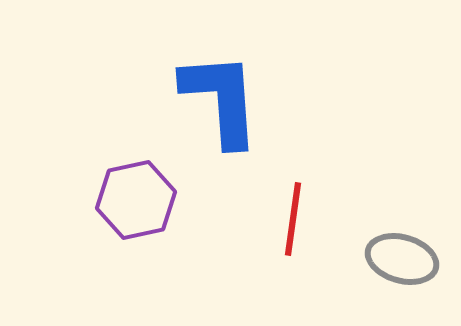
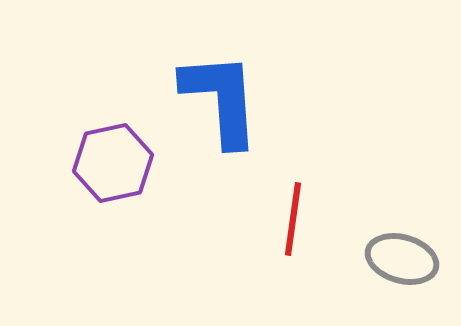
purple hexagon: moved 23 px left, 37 px up
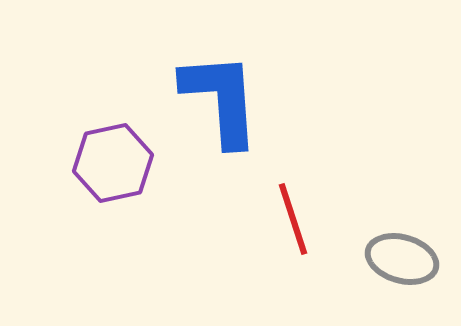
red line: rotated 26 degrees counterclockwise
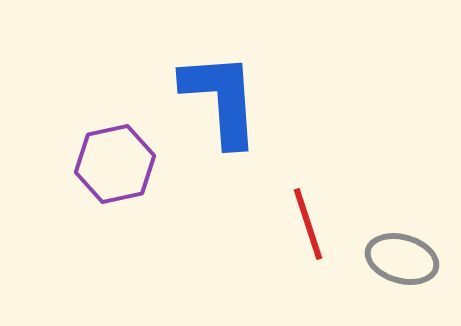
purple hexagon: moved 2 px right, 1 px down
red line: moved 15 px right, 5 px down
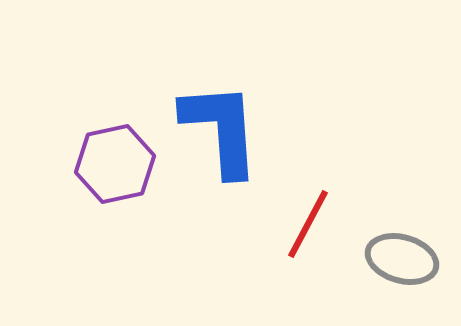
blue L-shape: moved 30 px down
red line: rotated 46 degrees clockwise
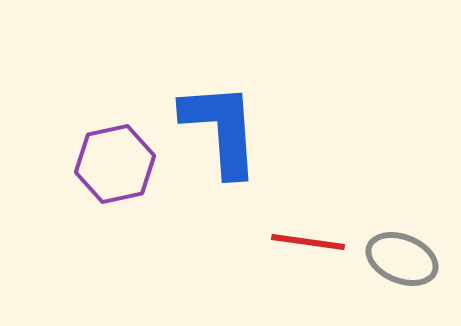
red line: moved 18 px down; rotated 70 degrees clockwise
gray ellipse: rotated 6 degrees clockwise
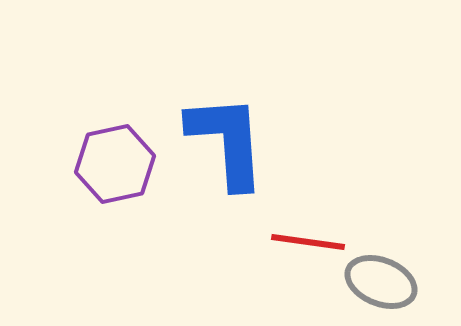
blue L-shape: moved 6 px right, 12 px down
gray ellipse: moved 21 px left, 23 px down
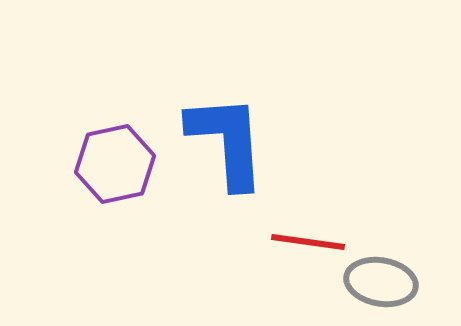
gray ellipse: rotated 12 degrees counterclockwise
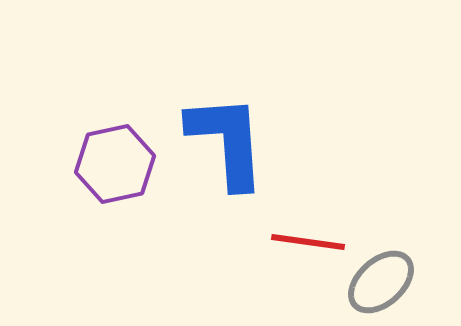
gray ellipse: rotated 52 degrees counterclockwise
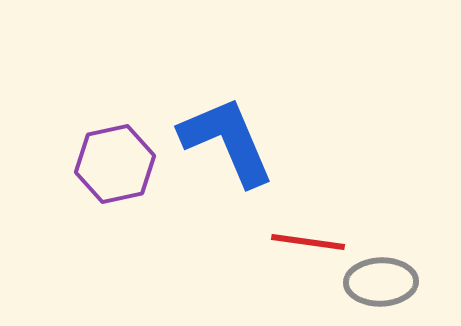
blue L-shape: rotated 19 degrees counterclockwise
gray ellipse: rotated 40 degrees clockwise
